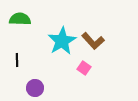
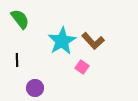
green semicircle: rotated 50 degrees clockwise
pink square: moved 2 px left, 1 px up
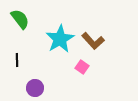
cyan star: moved 2 px left, 2 px up
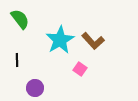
cyan star: moved 1 px down
pink square: moved 2 px left, 2 px down
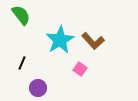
green semicircle: moved 1 px right, 4 px up
black line: moved 5 px right, 3 px down; rotated 24 degrees clockwise
purple circle: moved 3 px right
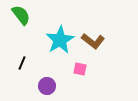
brown L-shape: rotated 10 degrees counterclockwise
pink square: rotated 24 degrees counterclockwise
purple circle: moved 9 px right, 2 px up
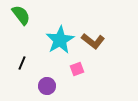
pink square: moved 3 px left; rotated 32 degrees counterclockwise
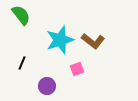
cyan star: rotated 12 degrees clockwise
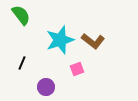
purple circle: moved 1 px left, 1 px down
